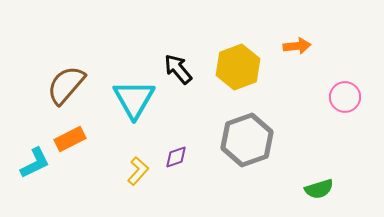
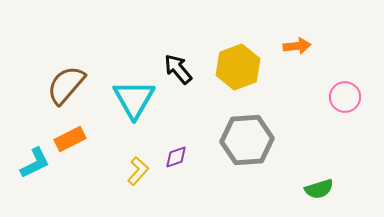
gray hexagon: rotated 15 degrees clockwise
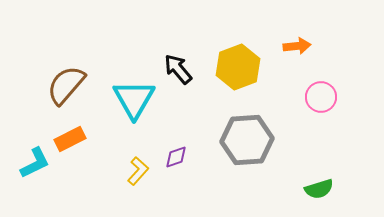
pink circle: moved 24 px left
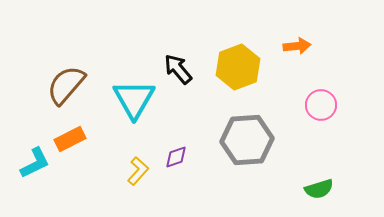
pink circle: moved 8 px down
